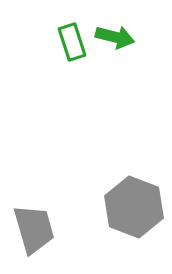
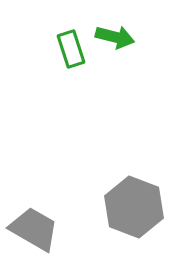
green rectangle: moved 1 px left, 7 px down
gray trapezoid: rotated 44 degrees counterclockwise
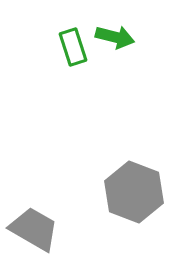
green rectangle: moved 2 px right, 2 px up
gray hexagon: moved 15 px up
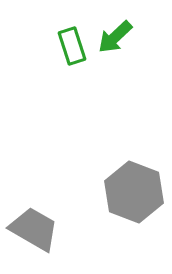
green arrow: rotated 123 degrees clockwise
green rectangle: moved 1 px left, 1 px up
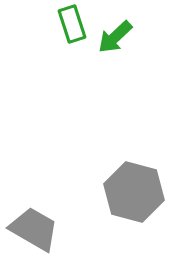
green rectangle: moved 22 px up
gray hexagon: rotated 6 degrees counterclockwise
